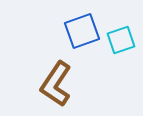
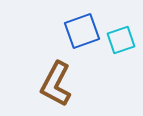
brown L-shape: rotated 6 degrees counterclockwise
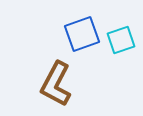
blue square: moved 3 px down
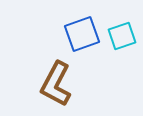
cyan square: moved 1 px right, 4 px up
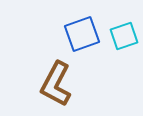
cyan square: moved 2 px right
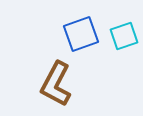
blue square: moved 1 px left
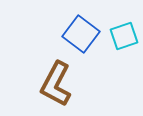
blue square: rotated 33 degrees counterclockwise
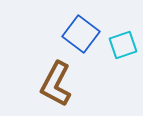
cyan square: moved 1 px left, 9 px down
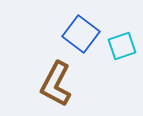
cyan square: moved 1 px left, 1 px down
